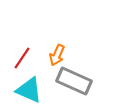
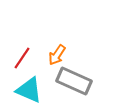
orange arrow: rotated 10 degrees clockwise
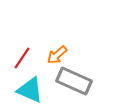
orange arrow: rotated 15 degrees clockwise
cyan triangle: moved 1 px right
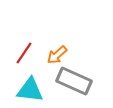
red line: moved 2 px right, 5 px up
cyan triangle: rotated 16 degrees counterclockwise
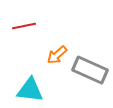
red line: moved 27 px up; rotated 45 degrees clockwise
gray rectangle: moved 16 px right, 11 px up
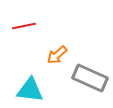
gray rectangle: moved 8 px down
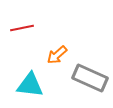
red line: moved 2 px left, 2 px down
cyan triangle: moved 5 px up
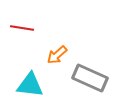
red line: rotated 20 degrees clockwise
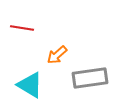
gray rectangle: rotated 32 degrees counterclockwise
cyan triangle: rotated 24 degrees clockwise
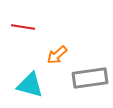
red line: moved 1 px right, 1 px up
cyan triangle: rotated 16 degrees counterclockwise
